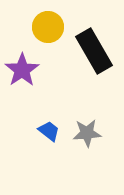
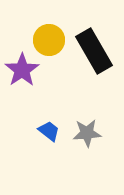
yellow circle: moved 1 px right, 13 px down
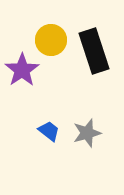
yellow circle: moved 2 px right
black rectangle: rotated 12 degrees clockwise
gray star: rotated 12 degrees counterclockwise
